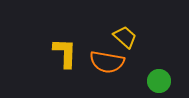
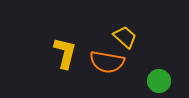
yellow L-shape: rotated 12 degrees clockwise
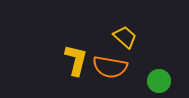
yellow L-shape: moved 11 px right, 7 px down
orange semicircle: moved 3 px right, 5 px down
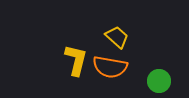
yellow trapezoid: moved 8 px left
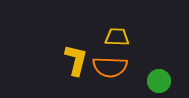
yellow trapezoid: rotated 40 degrees counterclockwise
orange semicircle: rotated 8 degrees counterclockwise
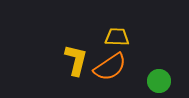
orange semicircle: rotated 36 degrees counterclockwise
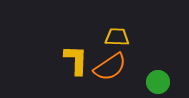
yellow L-shape: rotated 12 degrees counterclockwise
green circle: moved 1 px left, 1 px down
